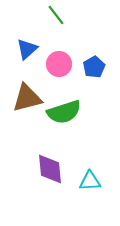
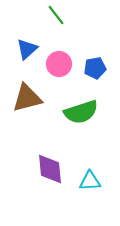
blue pentagon: moved 1 px right, 1 px down; rotated 20 degrees clockwise
green semicircle: moved 17 px right
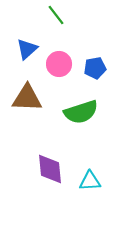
brown triangle: rotated 16 degrees clockwise
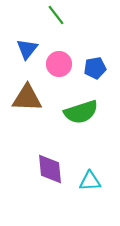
blue triangle: rotated 10 degrees counterclockwise
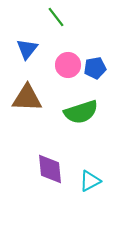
green line: moved 2 px down
pink circle: moved 9 px right, 1 px down
cyan triangle: rotated 25 degrees counterclockwise
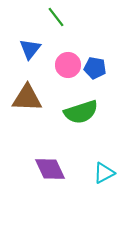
blue triangle: moved 3 px right
blue pentagon: rotated 20 degrees clockwise
purple diamond: rotated 20 degrees counterclockwise
cyan triangle: moved 14 px right, 8 px up
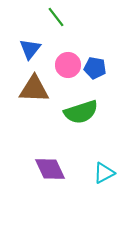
brown triangle: moved 7 px right, 9 px up
